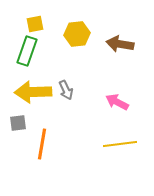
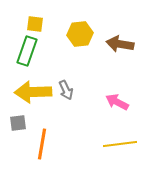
yellow square: rotated 18 degrees clockwise
yellow hexagon: moved 3 px right
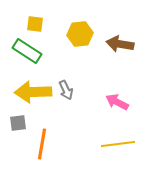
green rectangle: rotated 76 degrees counterclockwise
yellow line: moved 2 px left
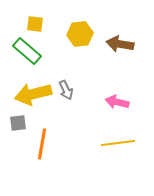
green rectangle: rotated 8 degrees clockwise
yellow arrow: moved 2 px down; rotated 12 degrees counterclockwise
pink arrow: rotated 15 degrees counterclockwise
yellow line: moved 1 px up
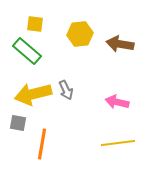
gray square: rotated 18 degrees clockwise
